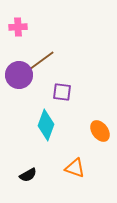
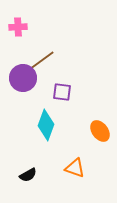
purple circle: moved 4 px right, 3 px down
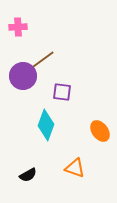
purple circle: moved 2 px up
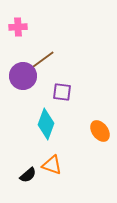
cyan diamond: moved 1 px up
orange triangle: moved 23 px left, 3 px up
black semicircle: rotated 12 degrees counterclockwise
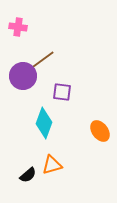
pink cross: rotated 12 degrees clockwise
cyan diamond: moved 2 px left, 1 px up
orange triangle: rotated 35 degrees counterclockwise
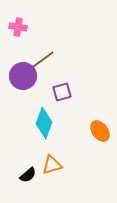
purple square: rotated 24 degrees counterclockwise
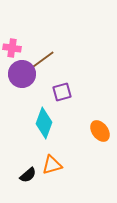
pink cross: moved 6 px left, 21 px down
purple circle: moved 1 px left, 2 px up
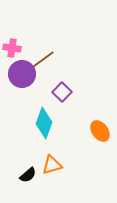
purple square: rotated 30 degrees counterclockwise
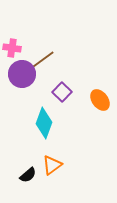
orange ellipse: moved 31 px up
orange triangle: rotated 20 degrees counterclockwise
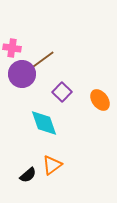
cyan diamond: rotated 40 degrees counterclockwise
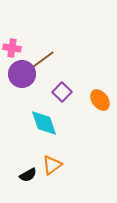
black semicircle: rotated 12 degrees clockwise
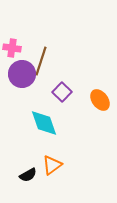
brown line: rotated 36 degrees counterclockwise
